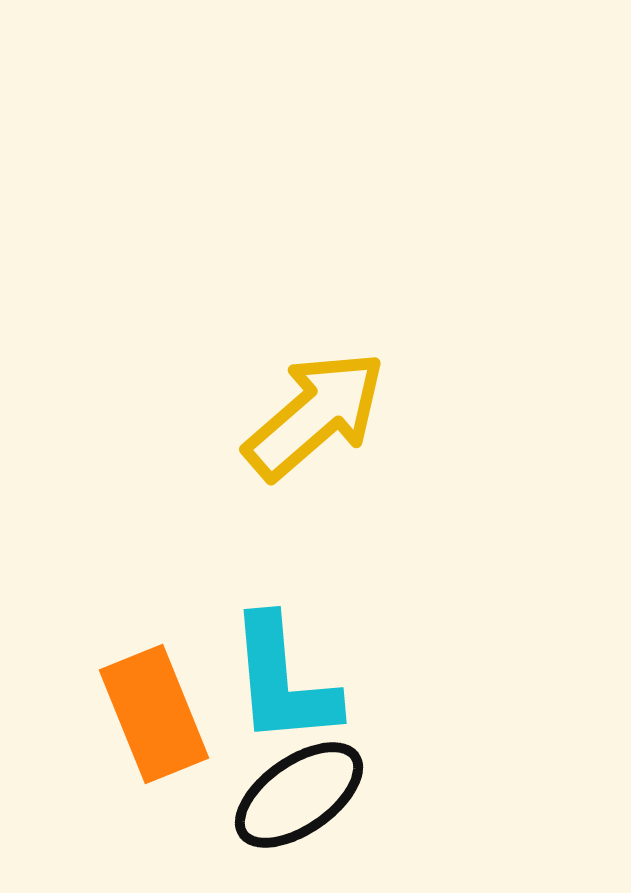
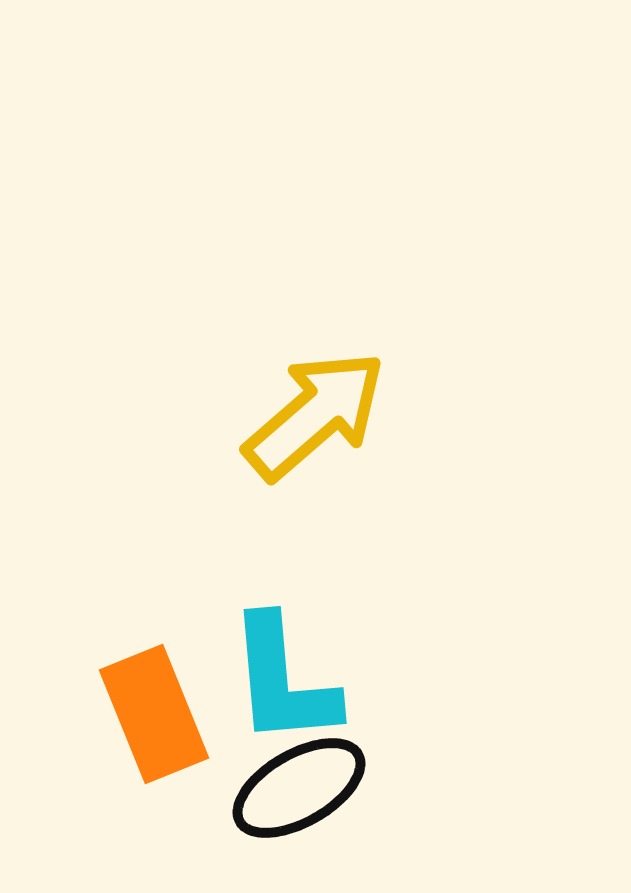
black ellipse: moved 7 px up; rotated 5 degrees clockwise
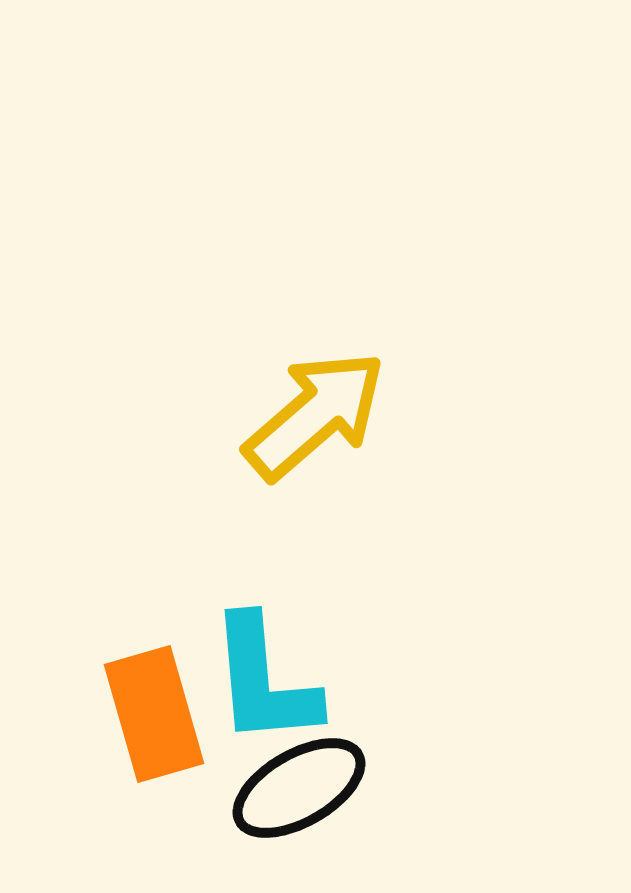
cyan L-shape: moved 19 px left
orange rectangle: rotated 6 degrees clockwise
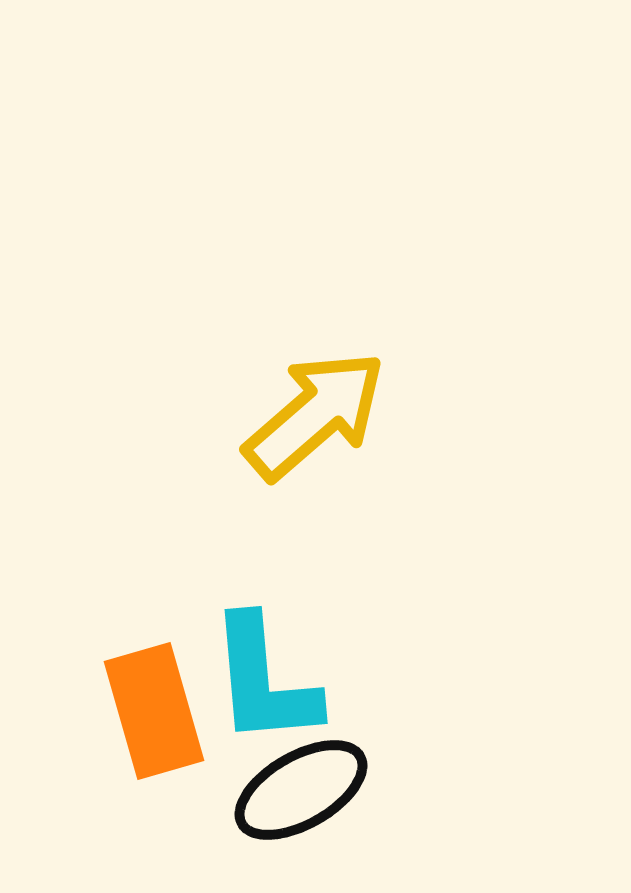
orange rectangle: moved 3 px up
black ellipse: moved 2 px right, 2 px down
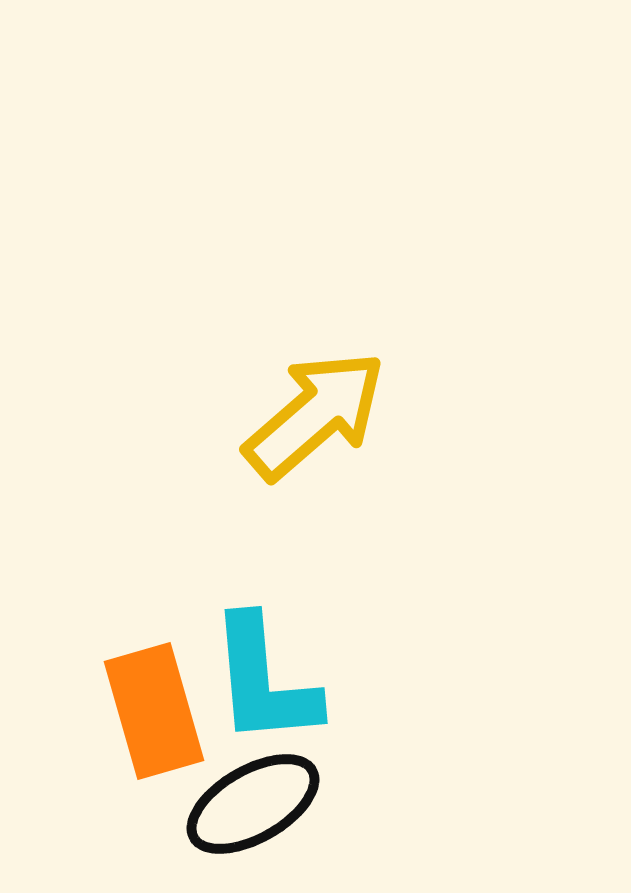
black ellipse: moved 48 px left, 14 px down
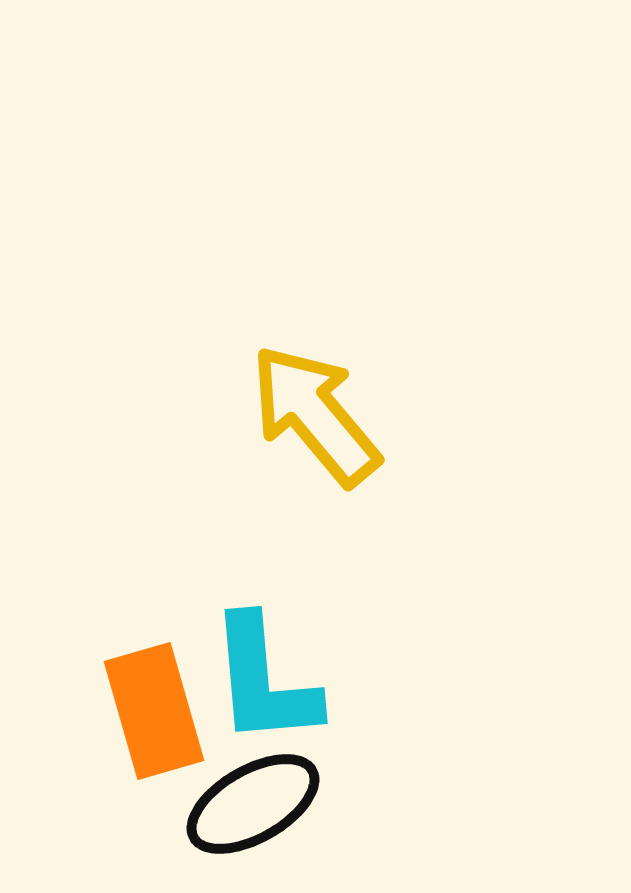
yellow arrow: rotated 89 degrees counterclockwise
